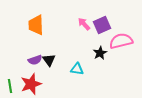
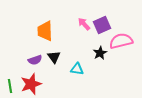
orange trapezoid: moved 9 px right, 6 px down
black triangle: moved 5 px right, 3 px up
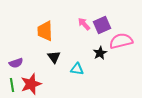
purple semicircle: moved 19 px left, 3 px down
green line: moved 2 px right, 1 px up
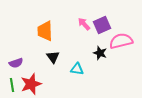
black star: rotated 24 degrees counterclockwise
black triangle: moved 1 px left
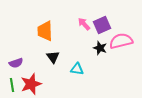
black star: moved 5 px up
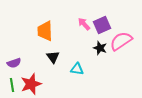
pink semicircle: rotated 20 degrees counterclockwise
purple semicircle: moved 2 px left
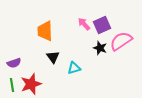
cyan triangle: moved 3 px left, 1 px up; rotated 24 degrees counterclockwise
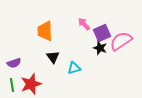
purple square: moved 8 px down
